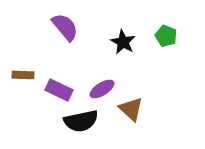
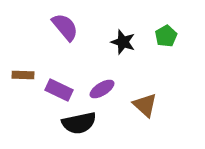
green pentagon: rotated 20 degrees clockwise
black star: rotated 10 degrees counterclockwise
brown triangle: moved 14 px right, 4 px up
black semicircle: moved 2 px left, 2 px down
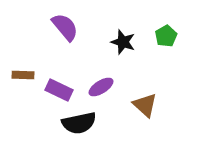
purple ellipse: moved 1 px left, 2 px up
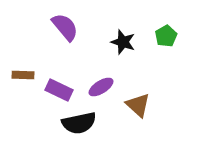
brown triangle: moved 7 px left
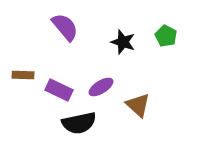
green pentagon: rotated 15 degrees counterclockwise
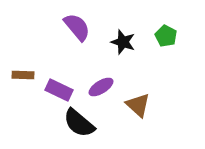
purple semicircle: moved 12 px right
black semicircle: rotated 52 degrees clockwise
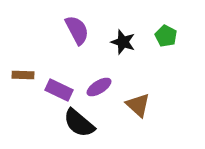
purple semicircle: moved 3 px down; rotated 12 degrees clockwise
purple ellipse: moved 2 px left
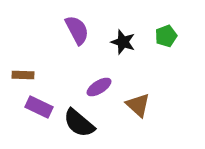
green pentagon: rotated 25 degrees clockwise
purple rectangle: moved 20 px left, 17 px down
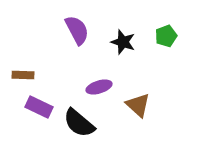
purple ellipse: rotated 15 degrees clockwise
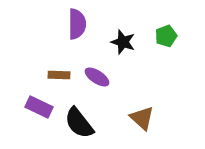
purple semicircle: moved 6 px up; rotated 28 degrees clockwise
brown rectangle: moved 36 px right
purple ellipse: moved 2 px left, 10 px up; rotated 50 degrees clockwise
brown triangle: moved 4 px right, 13 px down
black semicircle: rotated 12 degrees clockwise
